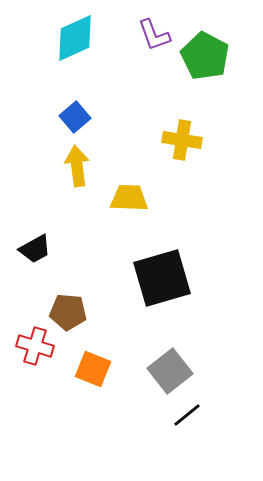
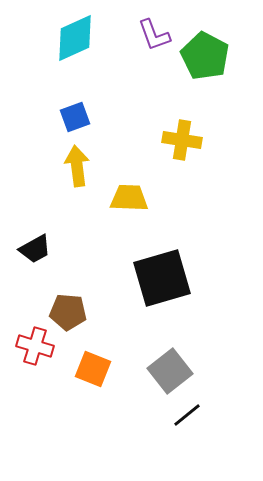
blue square: rotated 20 degrees clockwise
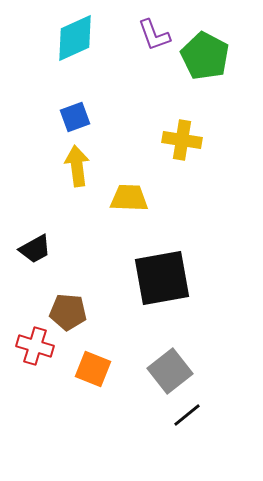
black square: rotated 6 degrees clockwise
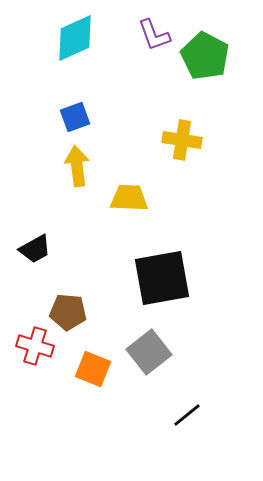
gray square: moved 21 px left, 19 px up
